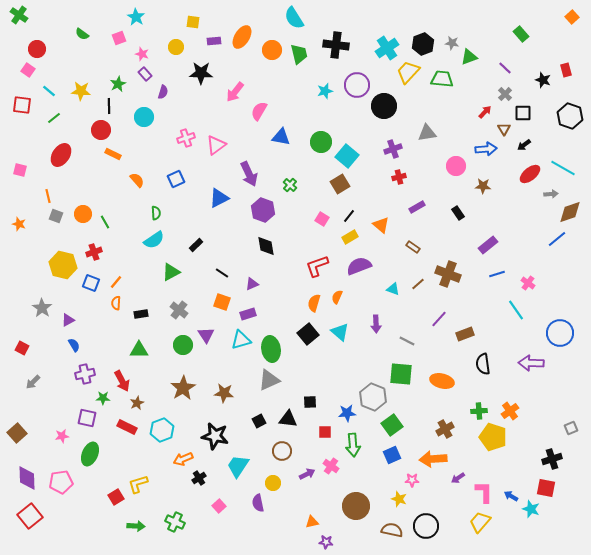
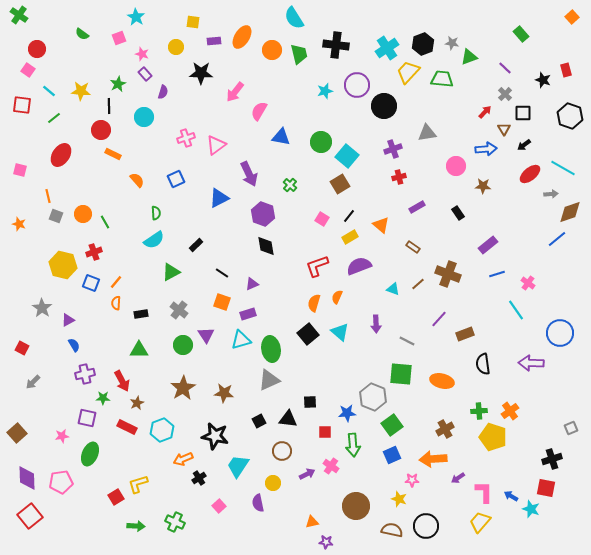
purple hexagon at (263, 210): moved 4 px down
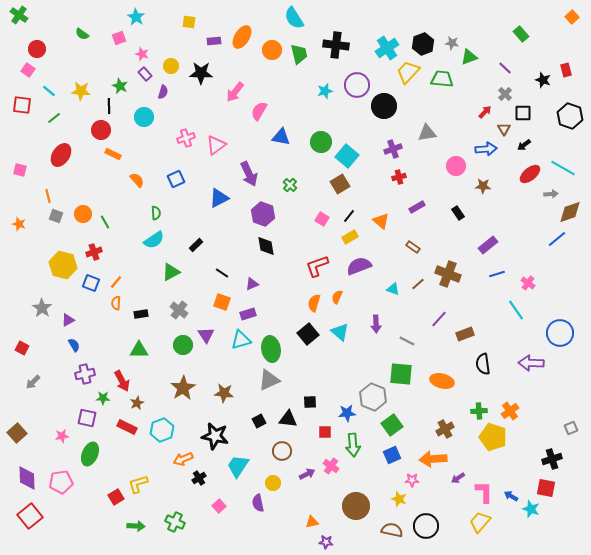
yellow square at (193, 22): moved 4 px left
yellow circle at (176, 47): moved 5 px left, 19 px down
green star at (118, 84): moved 2 px right, 2 px down; rotated 21 degrees counterclockwise
orange triangle at (381, 225): moved 4 px up
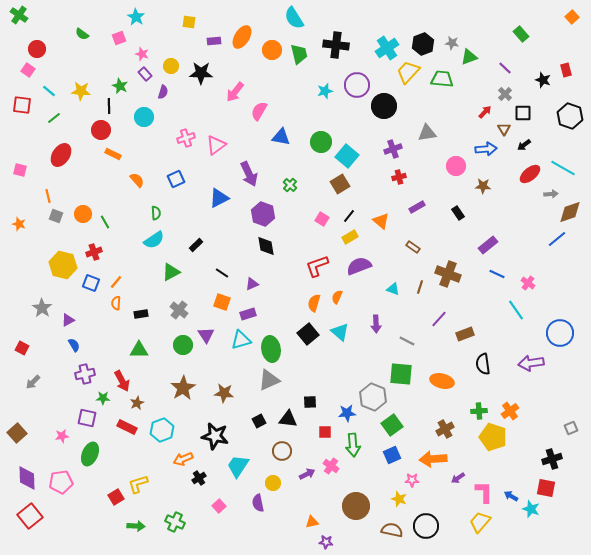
blue line at (497, 274): rotated 42 degrees clockwise
brown line at (418, 284): moved 2 px right, 3 px down; rotated 32 degrees counterclockwise
purple arrow at (531, 363): rotated 10 degrees counterclockwise
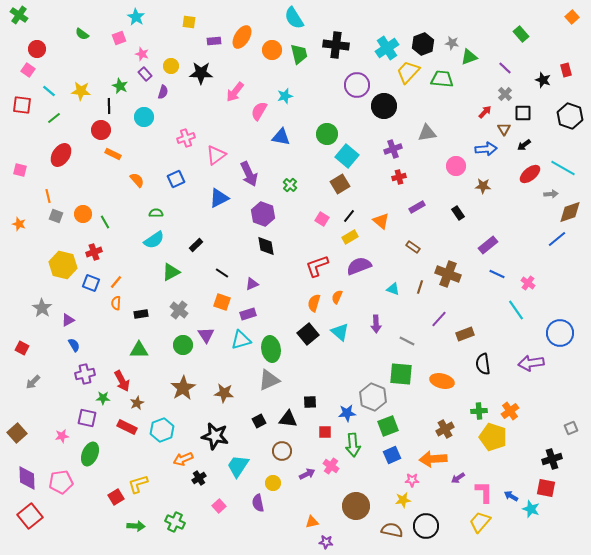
cyan star at (325, 91): moved 40 px left, 5 px down
green circle at (321, 142): moved 6 px right, 8 px up
pink triangle at (216, 145): moved 10 px down
green semicircle at (156, 213): rotated 88 degrees counterclockwise
green square at (392, 425): moved 4 px left, 1 px down; rotated 15 degrees clockwise
yellow star at (399, 499): moved 4 px right, 1 px down; rotated 28 degrees counterclockwise
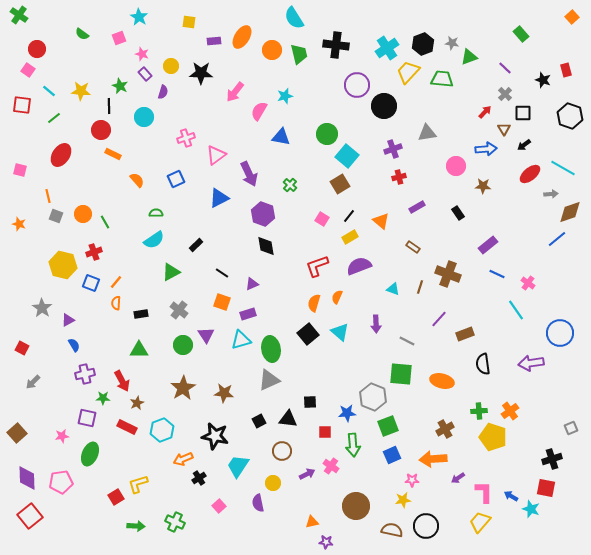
cyan star at (136, 17): moved 3 px right
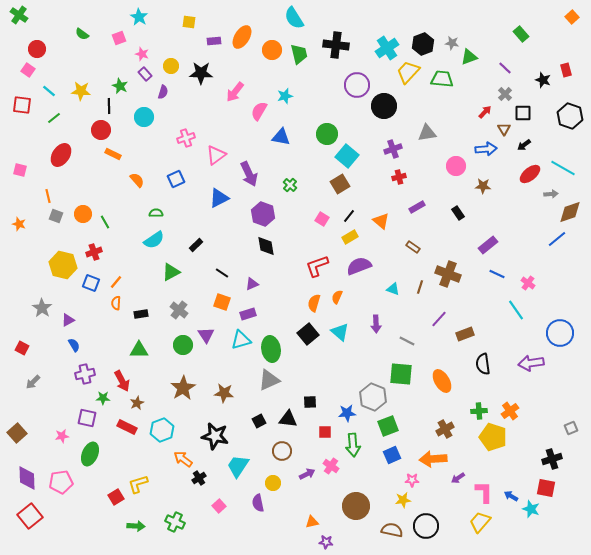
orange ellipse at (442, 381): rotated 45 degrees clockwise
orange arrow at (183, 459): rotated 60 degrees clockwise
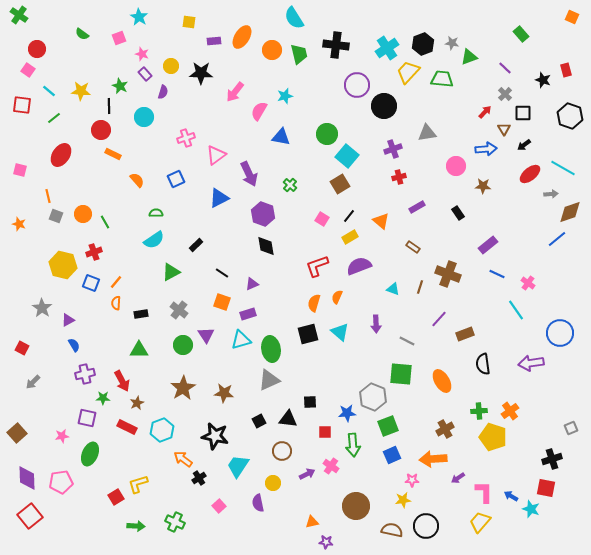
orange square at (572, 17): rotated 24 degrees counterclockwise
black square at (308, 334): rotated 25 degrees clockwise
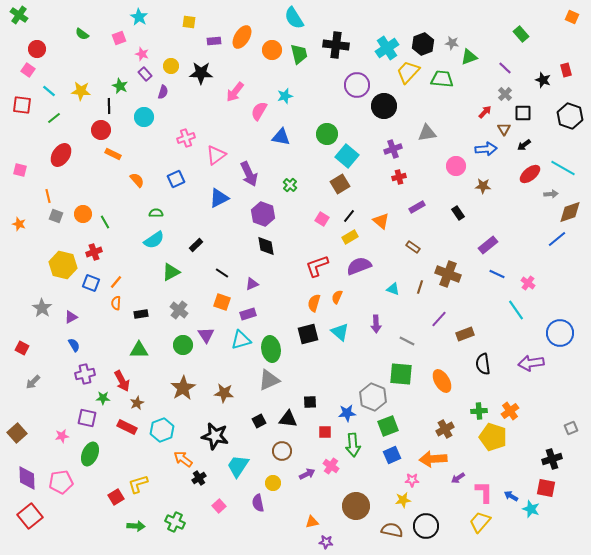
purple triangle at (68, 320): moved 3 px right, 3 px up
